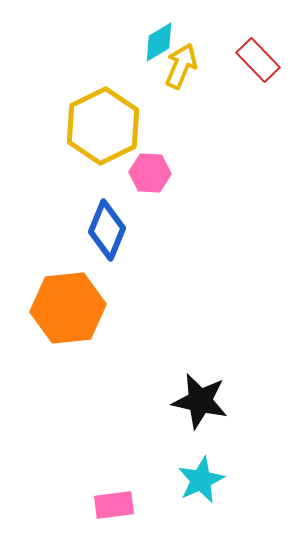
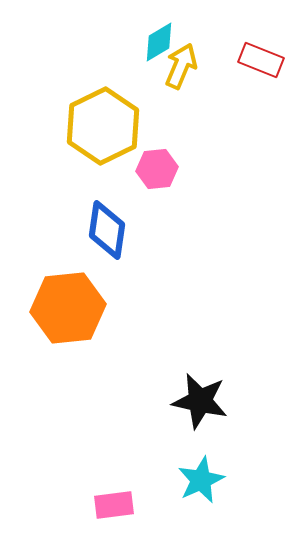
red rectangle: moved 3 px right; rotated 24 degrees counterclockwise
pink hexagon: moved 7 px right, 4 px up; rotated 9 degrees counterclockwise
blue diamond: rotated 14 degrees counterclockwise
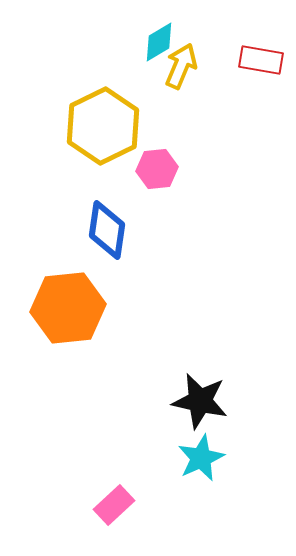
red rectangle: rotated 12 degrees counterclockwise
cyan star: moved 22 px up
pink rectangle: rotated 36 degrees counterclockwise
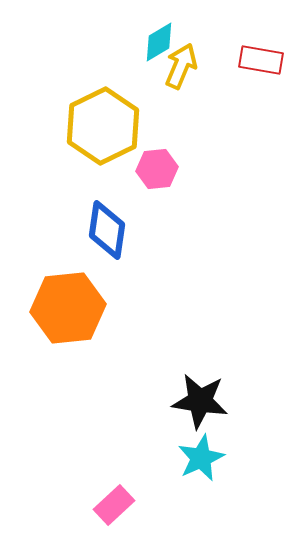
black star: rotated 4 degrees counterclockwise
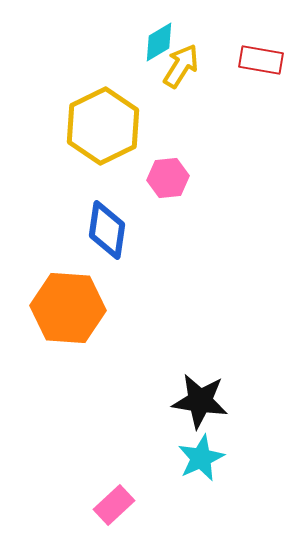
yellow arrow: rotated 9 degrees clockwise
pink hexagon: moved 11 px right, 9 px down
orange hexagon: rotated 10 degrees clockwise
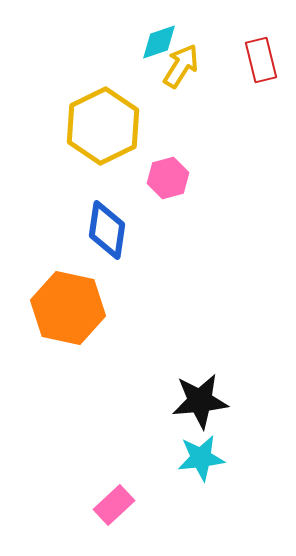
cyan diamond: rotated 12 degrees clockwise
red rectangle: rotated 66 degrees clockwise
pink hexagon: rotated 9 degrees counterclockwise
orange hexagon: rotated 8 degrees clockwise
black star: rotated 14 degrees counterclockwise
cyan star: rotated 18 degrees clockwise
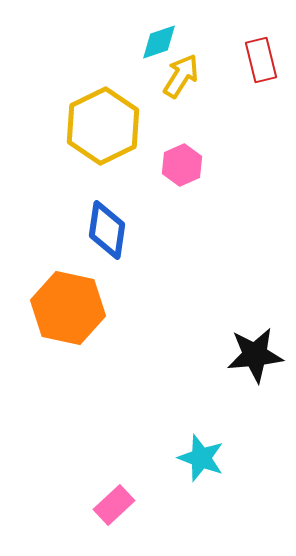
yellow arrow: moved 10 px down
pink hexagon: moved 14 px right, 13 px up; rotated 9 degrees counterclockwise
black star: moved 55 px right, 46 px up
cyan star: rotated 27 degrees clockwise
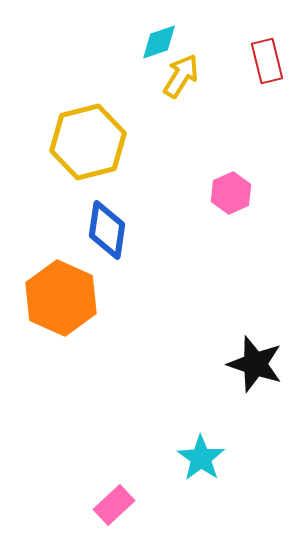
red rectangle: moved 6 px right, 1 px down
yellow hexagon: moved 15 px left, 16 px down; rotated 12 degrees clockwise
pink hexagon: moved 49 px right, 28 px down
orange hexagon: moved 7 px left, 10 px up; rotated 12 degrees clockwise
black star: moved 9 px down; rotated 24 degrees clockwise
cyan star: rotated 15 degrees clockwise
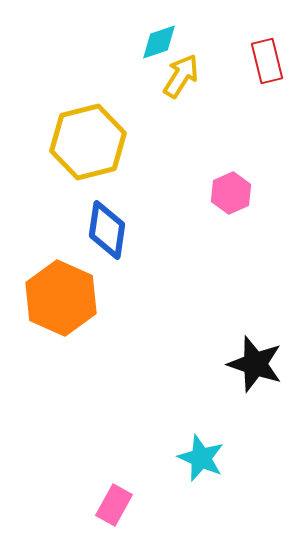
cyan star: rotated 12 degrees counterclockwise
pink rectangle: rotated 18 degrees counterclockwise
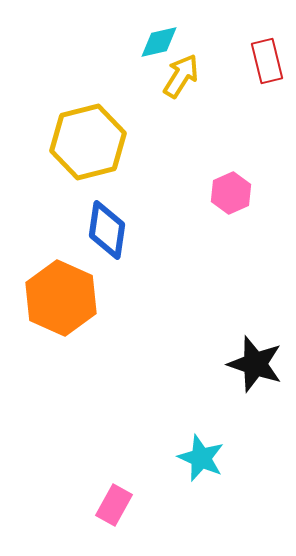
cyan diamond: rotated 6 degrees clockwise
